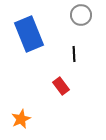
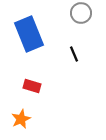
gray circle: moved 2 px up
black line: rotated 21 degrees counterclockwise
red rectangle: moved 29 px left; rotated 36 degrees counterclockwise
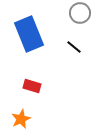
gray circle: moved 1 px left
black line: moved 7 px up; rotated 28 degrees counterclockwise
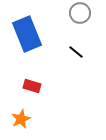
blue rectangle: moved 2 px left
black line: moved 2 px right, 5 px down
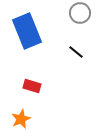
blue rectangle: moved 3 px up
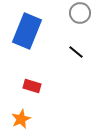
blue rectangle: rotated 44 degrees clockwise
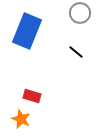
red rectangle: moved 10 px down
orange star: rotated 24 degrees counterclockwise
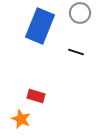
blue rectangle: moved 13 px right, 5 px up
black line: rotated 21 degrees counterclockwise
red rectangle: moved 4 px right
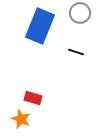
red rectangle: moved 3 px left, 2 px down
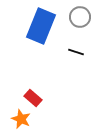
gray circle: moved 4 px down
blue rectangle: moved 1 px right
red rectangle: rotated 24 degrees clockwise
